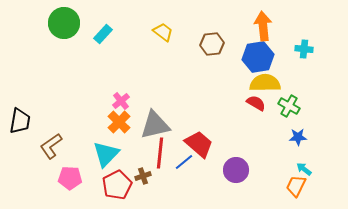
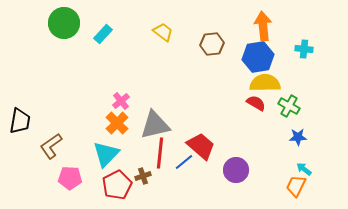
orange cross: moved 2 px left, 1 px down
red trapezoid: moved 2 px right, 2 px down
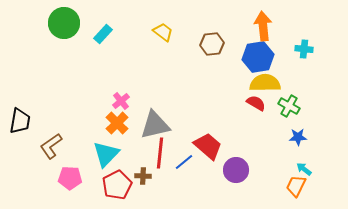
red trapezoid: moved 7 px right
brown cross: rotated 21 degrees clockwise
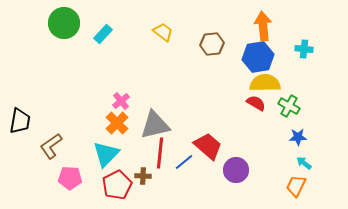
cyan arrow: moved 6 px up
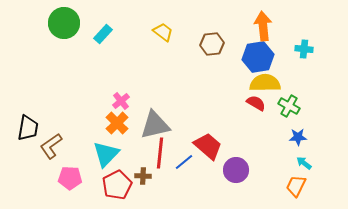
black trapezoid: moved 8 px right, 7 px down
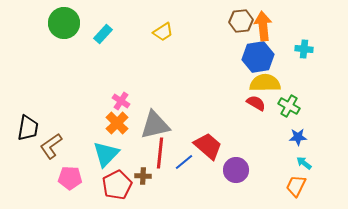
yellow trapezoid: rotated 110 degrees clockwise
brown hexagon: moved 29 px right, 23 px up
pink cross: rotated 18 degrees counterclockwise
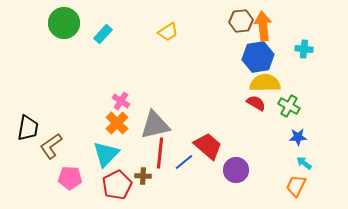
yellow trapezoid: moved 5 px right
